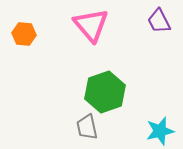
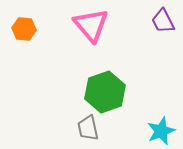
purple trapezoid: moved 4 px right
orange hexagon: moved 5 px up
gray trapezoid: moved 1 px right, 1 px down
cyan star: moved 1 px right; rotated 8 degrees counterclockwise
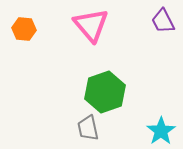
cyan star: rotated 12 degrees counterclockwise
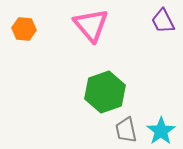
gray trapezoid: moved 38 px right, 2 px down
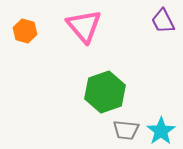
pink triangle: moved 7 px left, 1 px down
orange hexagon: moved 1 px right, 2 px down; rotated 10 degrees clockwise
gray trapezoid: rotated 72 degrees counterclockwise
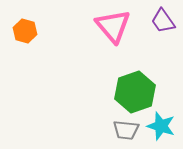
purple trapezoid: rotated 8 degrees counterclockwise
pink triangle: moved 29 px right
green hexagon: moved 30 px right
cyan star: moved 5 px up; rotated 20 degrees counterclockwise
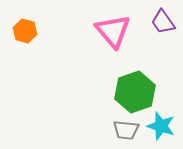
purple trapezoid: moved 1 px down
pink triangle: moved 5 px down
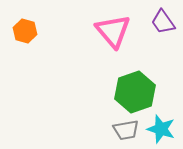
cyan star: moved 3 px down
gray trapezoid: rotated 16 degrees counterclockwise
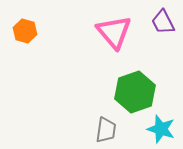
purple trapezoid: rotated 8 degrees clockwise
pink triangle: moved 1 px right, 1 px down
gray trapezoid: moved 20 px left; rotated 72 degrees counterclockwise
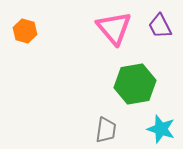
purple trapezoid: moved 3 px left, 4 px down
pink triangle: moved 4 px up
green hexagon: moved 8 px up; rotated 9 degrees clockwise
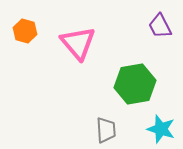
pink triangle: moved 36 px left, 15 px down
gray trapezoid: rotated 12 degrees counterclockwise
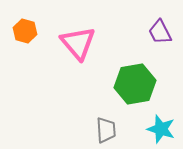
purple trapezoid: moved 6 px down
